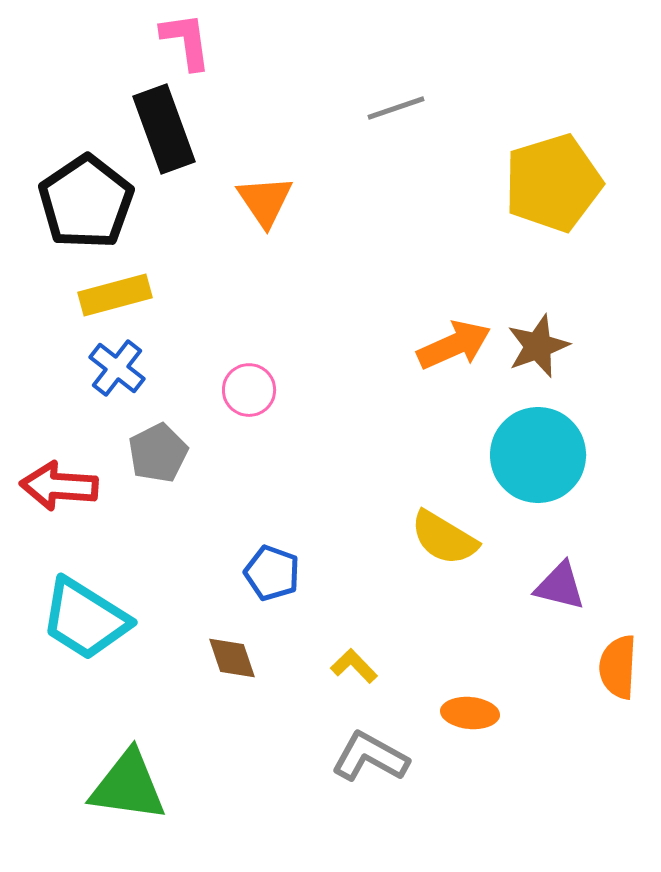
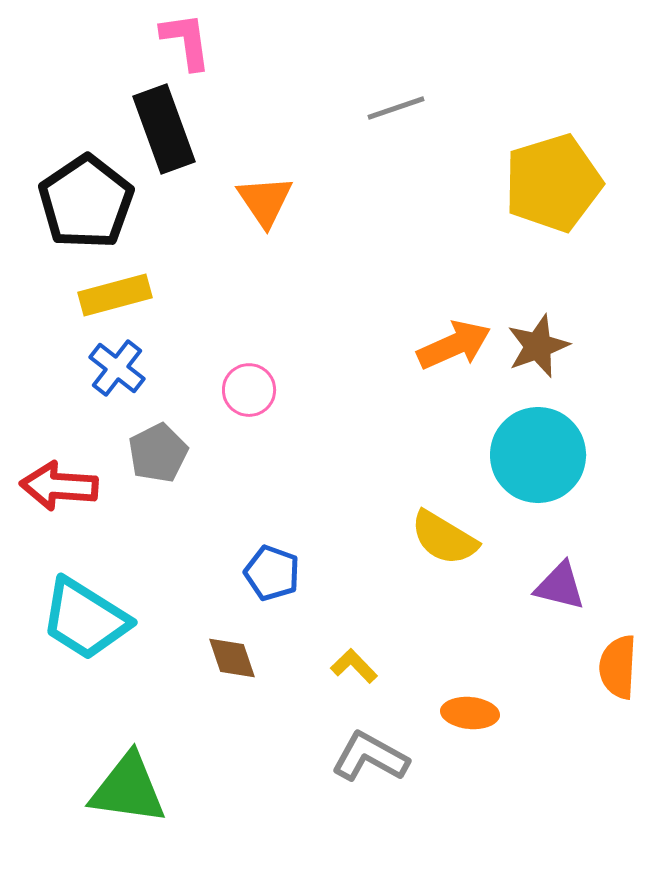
green triangle: moved 3 px down
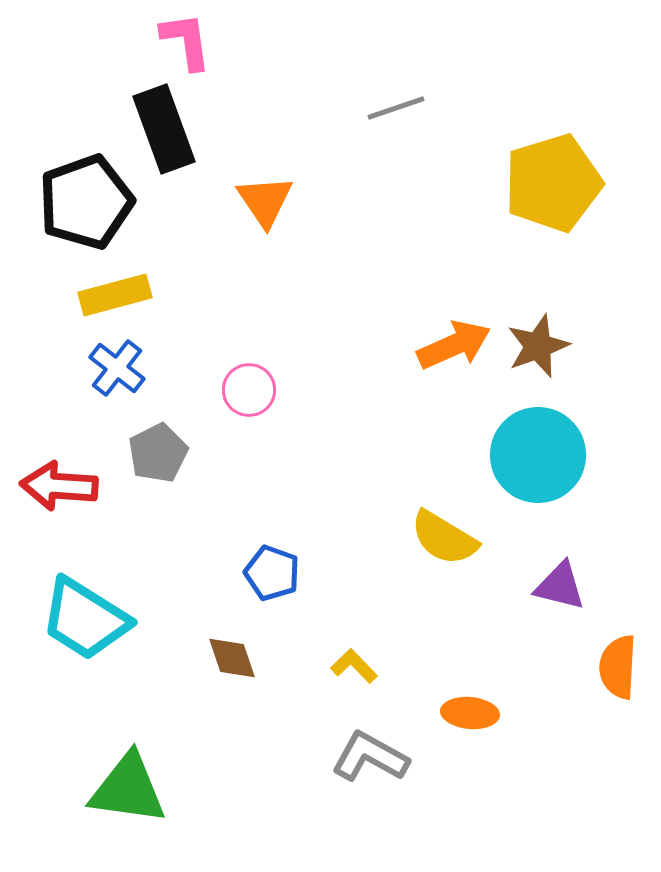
black pentagon: rotated 14 degrees clockwise
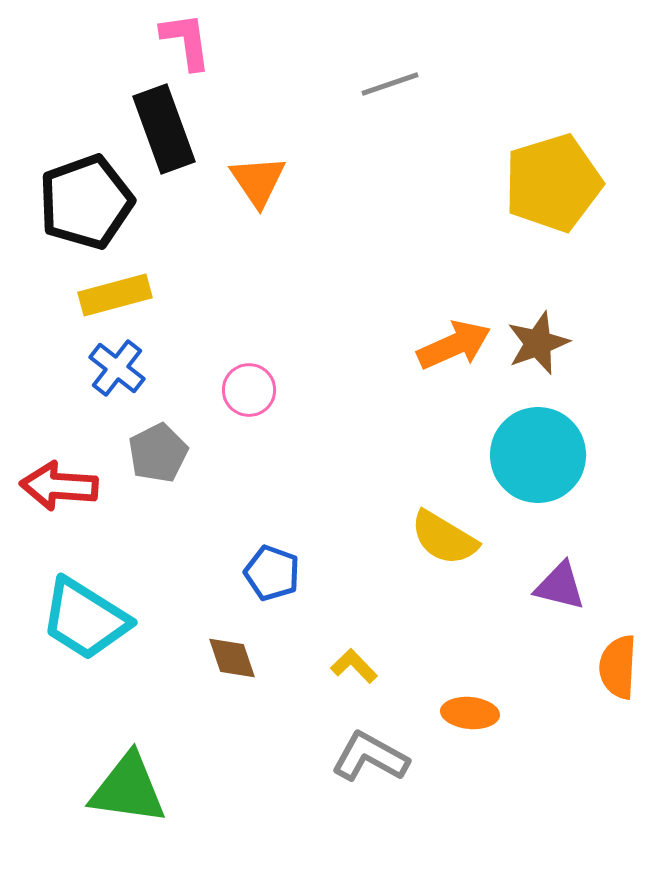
gray line: moved 6 px left, 24 px up
orange triangle: moved 7 px left, 20 px up
brown star: moved 3 px up
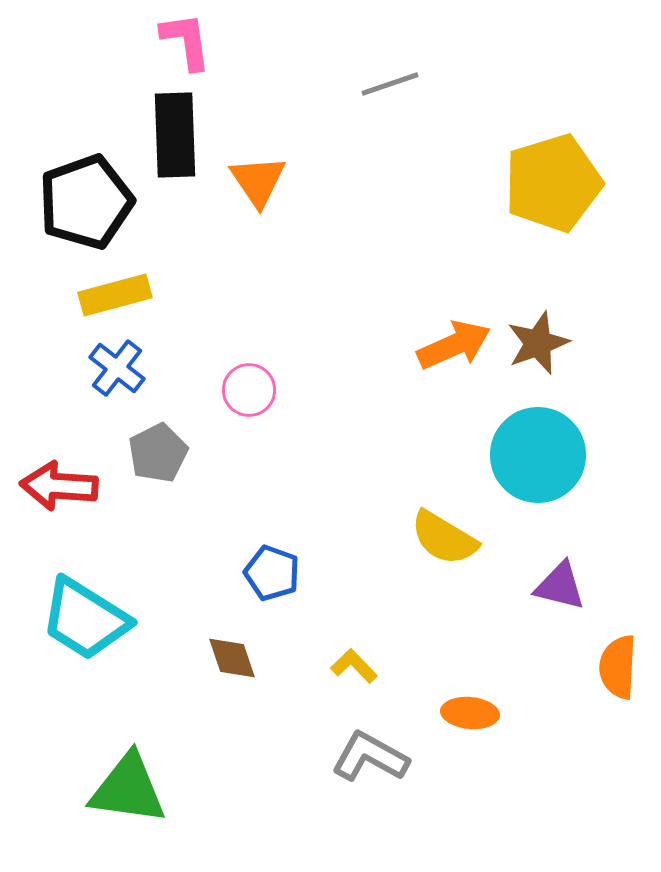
black rectangle: moved 11 px right, 6 px down; rotated 18 degrees clockwise
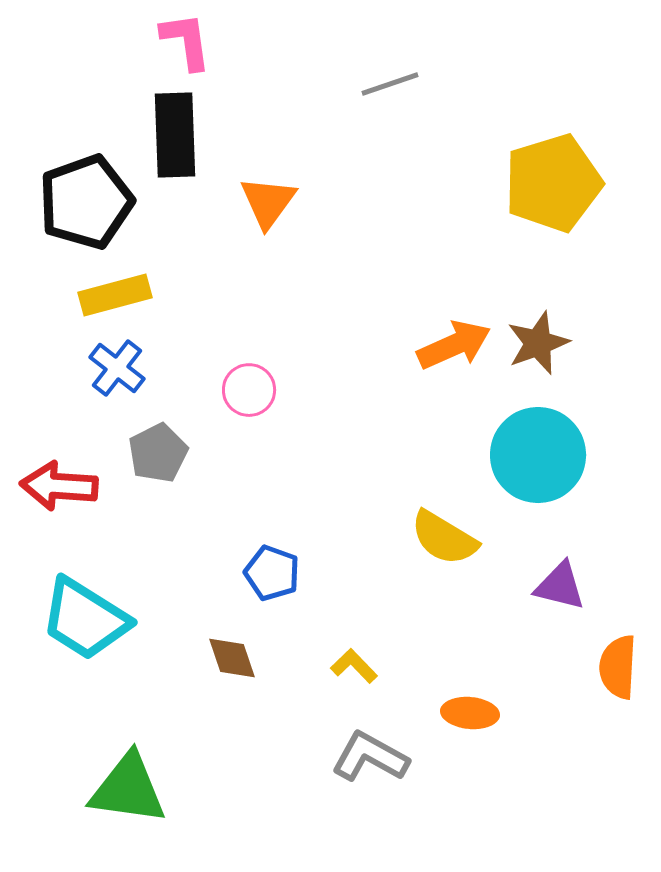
orange triangle: moved 10 px right, 21 px down; rotated 10 degrees clockwise
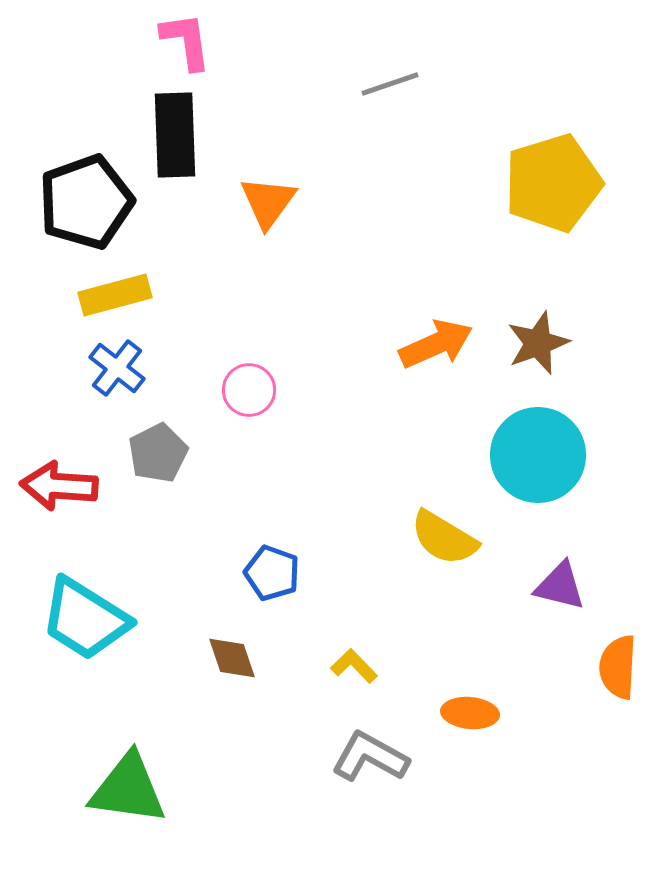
orange arrow: moved 18 px left, 1 px up
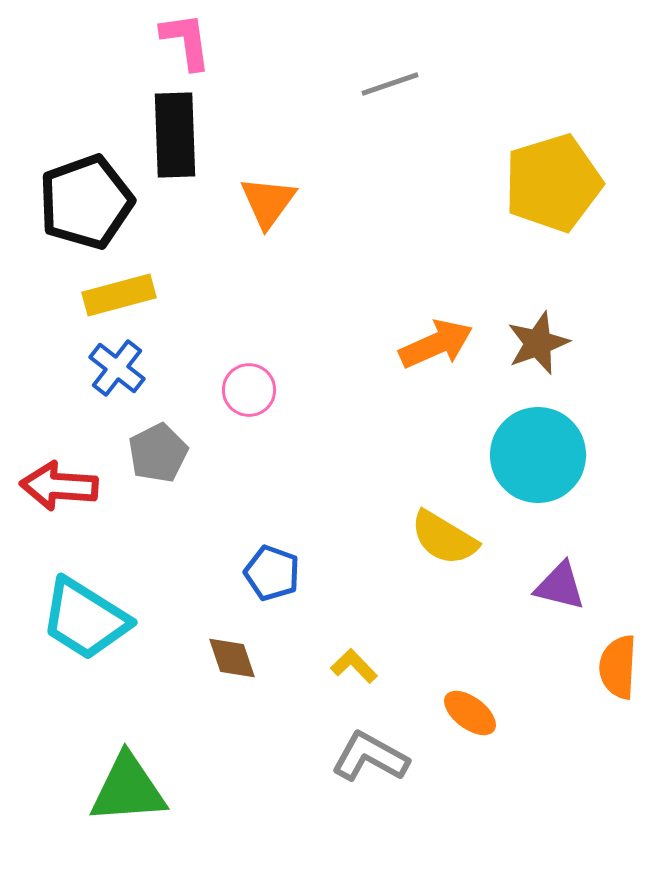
yellow rectangle: moved 4 px right
orange ellipse: rotated 32 degrees clockwise
green triangle: rotated 12 degrees counterclockwise
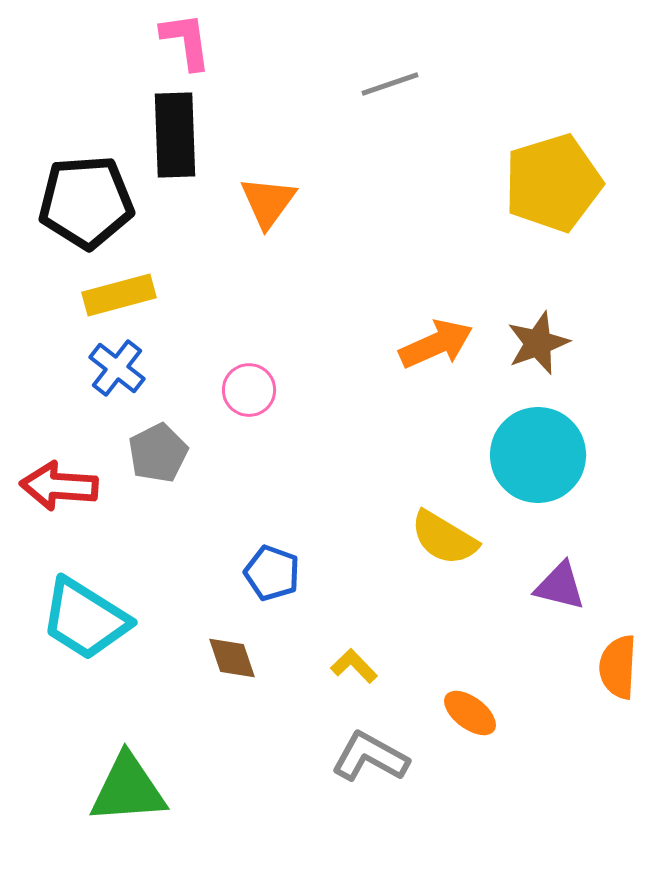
black pentagon: rotated 16 degrees clockwise
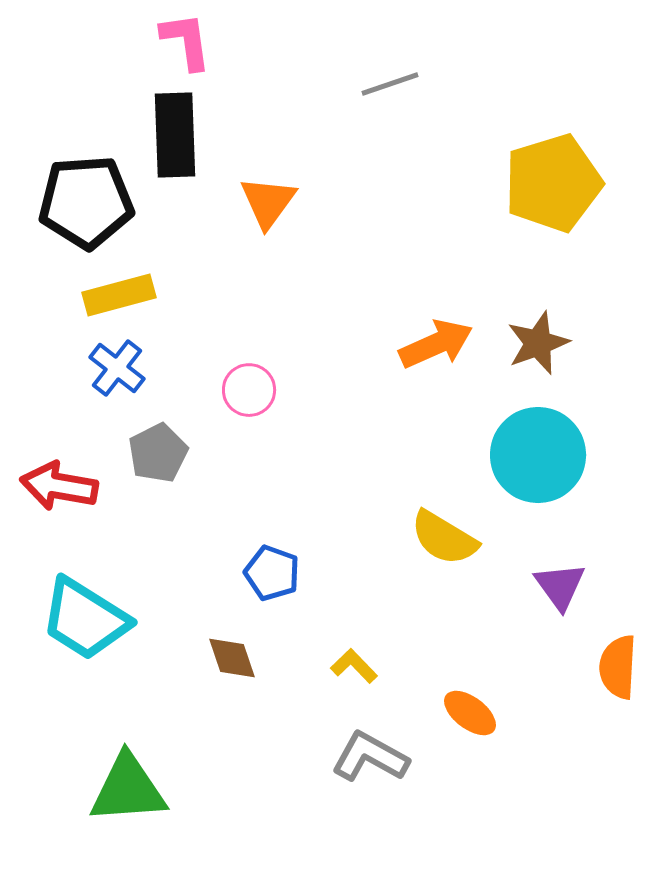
red arrow: rotated 6 degrees clockwise
purple triangle: rotated 40 degrees clockwise
